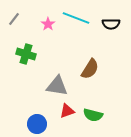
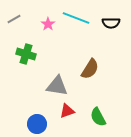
gray line: rotated 24 degrees clockwise
black semicircle: moved 1 px up
green semicircle: moved 5 px right, 2 px down; rotated 48 degrees clockwise
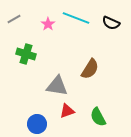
black semicircle: rotated 24 degrees clockwise
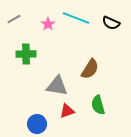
green cross: rotated 18 degrees counterclockwise
green semicircle: moved 12 px up; rotated 12 degrees clockwise
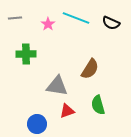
gray line: moved 1 px right, 1 px up; rotated 24 degrees clockwise
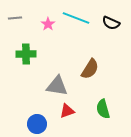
green semicircle: moved 5 px right, 4 px down
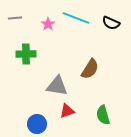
green semicircle: moved 6 px down
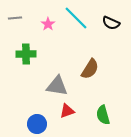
cyan line: rotated 24 degrees clockwise
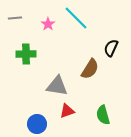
black semicircle: moved 25 px down; rotated 90 degrees clockwise
